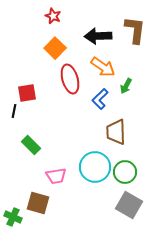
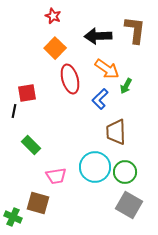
orange arrow: moved 4 px right, 2 px down
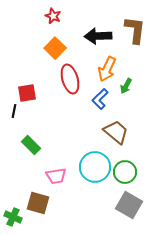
orange arrow: rotated 80 degrees clockwise
brown trapezoid: rotated 132 degrees clockwise
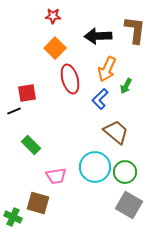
red star: rotated 21 degrees counterclockwise
black line: rotated 56 degrees clockwise
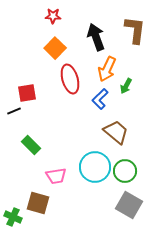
black arrow: moved 2 px left, 1 px down; rotated 72 degrees clockwise
green circle: moved 1 px up
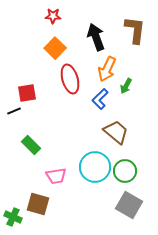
brown square: moved 1 px down
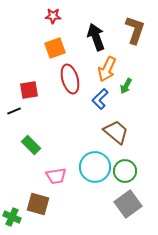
brown L-shape: rotated 12 degrees clockwise
orange square: rotated 25 degrees clockwise
red square: moved 2 px right, 3 px up
gray square: moved 1 px left, 1 px up; rotated 24 degrees clockwise
green cross: moved 1 px left
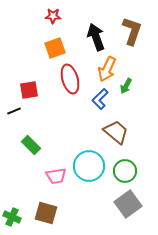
brown L-shape: moved 3 px left, 1 px down
cyan circle: moved 6 px left, 1 px up
brown square: moved 8 px right, 9 px down
